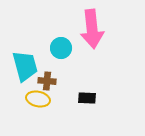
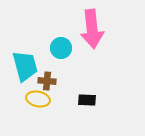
black rectangle: moved 2 px down
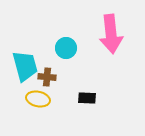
pink arrow: moved 19 px right, 5 px down
cyan circle: moved 5 px right
brown cross: moved 4 px up
black rectangle: moved 2 px up
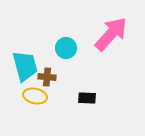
pink arrow: rotated 132 degrees counterclockwise
yellow ellipse: moved 3 px left, 3 px up
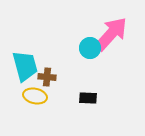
cyan circle: moved 24 px right
black rectangle: moved 1 px right
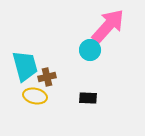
pink arrow: moved 3 px left, 8 px up
cyan circle: moved 2 px down
brown cross: rotated 18 degrees counterclockwise
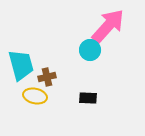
cyan trapezoid: moved 4 px left, 1 px up
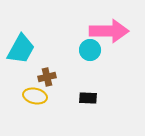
pink arrow: moved 1 px right, 5 px down; rotated 48 degrees clockwise
cyan trapezoid: moved 16 px up; rotated 44 degrees clockwise
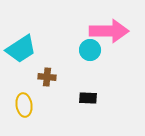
cyan trapezoid: rotated 28 degrees clockwise
brown cross: rotated 18 degrees clockwise
yellow ellipse: moved 11 px left, 9 px down; rotated 70 degrees clockwise
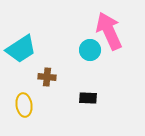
pink arrow: rotated 114 degrees counterclockwise
